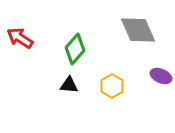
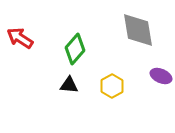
gray diamond: rotated 15 degrees clockwise
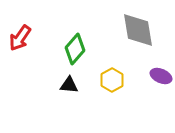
red arrow: rotated 88 degrees counterclockwise
yellow hexagon: moved 6 px up
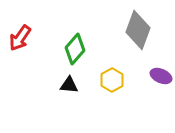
gray diamond: rotated 30 degrees clockwise
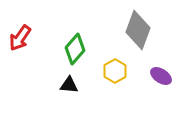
purple ellipse: rotated 10 degrees clockwise
yellow hexagon: moved 3 px right, 9 px up
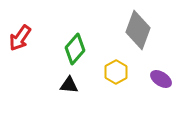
yellow hexagon: moved 1 px right, 1 px down
purple ellipse: moved 3 px down
